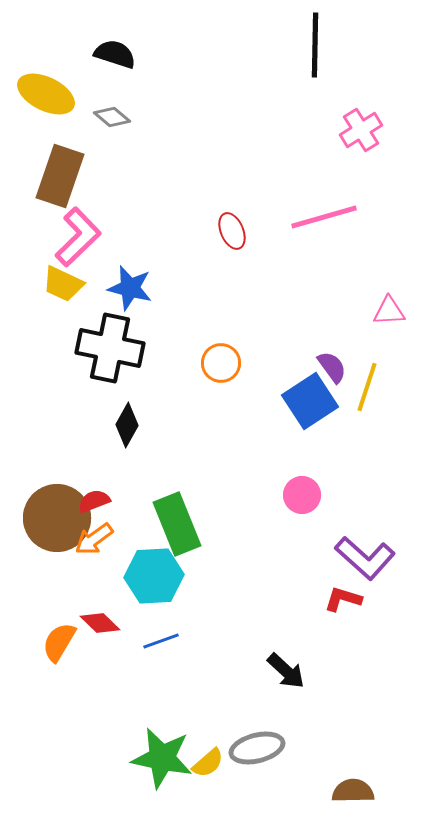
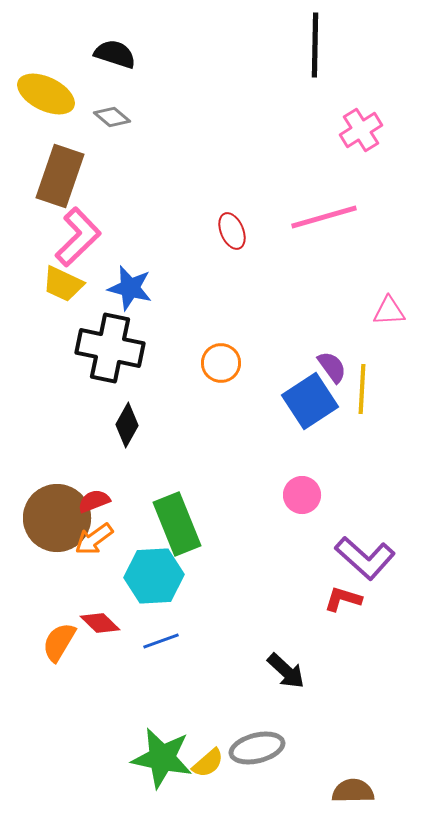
yellow line: moved 5 px left, 2 px down; rotated 15 degrees counterclockwise
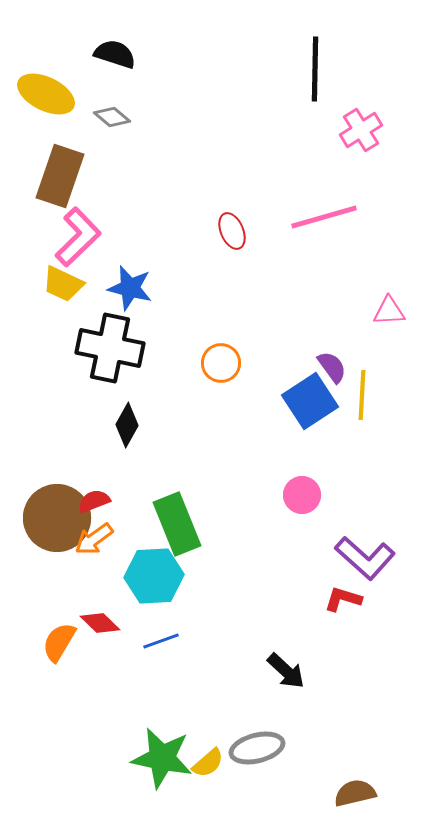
black line: moved 24 px down
yellow line: moved 6 px down
brown semicircle: moved 2 px right, 2 px down; rotated 12 degrees counterclockwise
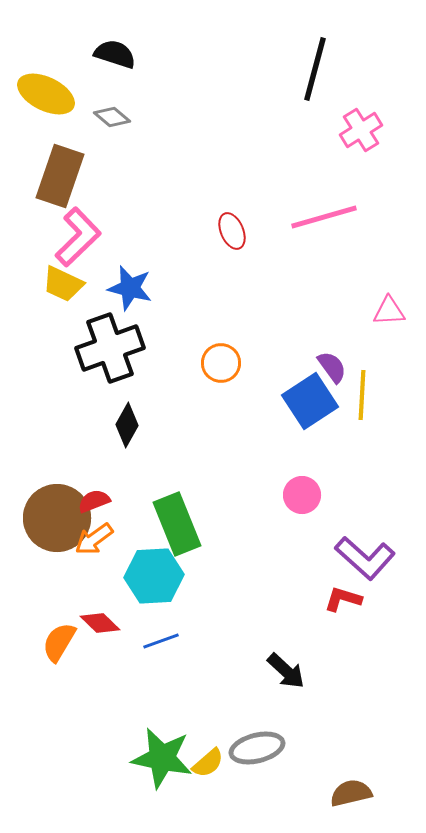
black line: rotated 14 degrees clockwise
black cross: rotated 32 degrees counterclockwise
brown semicircle: moved 4 px left
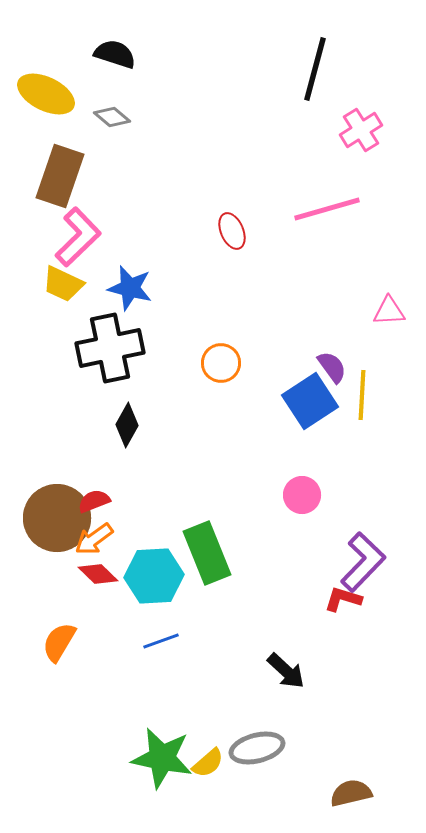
pink line: moved 3 px right, 8 px up
black cross: rotated 8 degrees clockwise
green rectangle: moved 30 px right, 29 px down
purple L-shape: moved 2 px left, 4 px down; rotated 88 degrees counterclockwise
red diamond: moved 2 px left, 49 px up
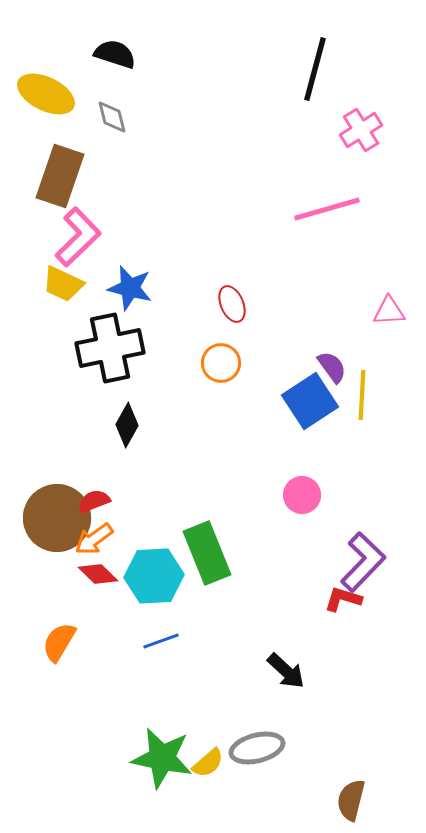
gray diamond: rotated 36 degrees clockwise
red ellipse: moved 73 px down
brown semicircle: moved 7 px down; rotated 63 degrees counterclockwise
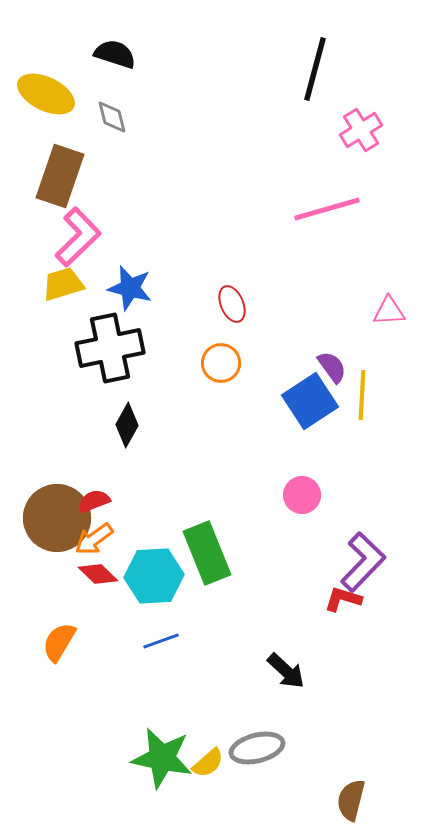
yellow trapezoid: rotated 138 degrees clockwise
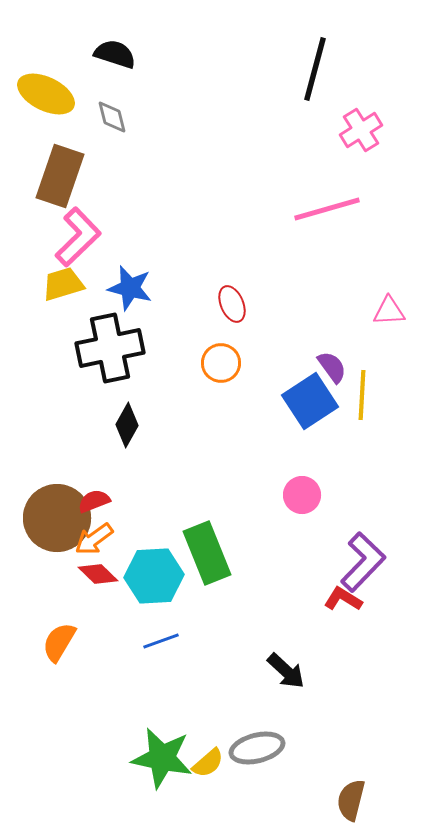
red L-shape: rotated 15 degrees clockwise
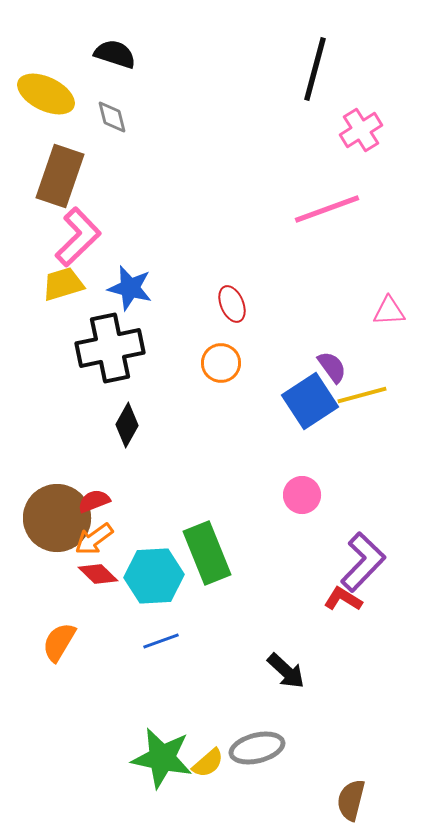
pink line: rotated 4 degrees counterclockwise
yellow line: rotated 72 degrees clockwise
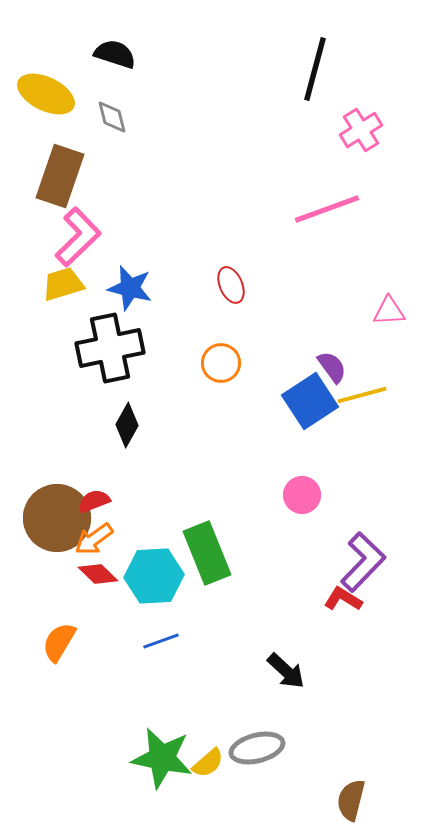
red ellipse: moved 1 px left, 19 px up
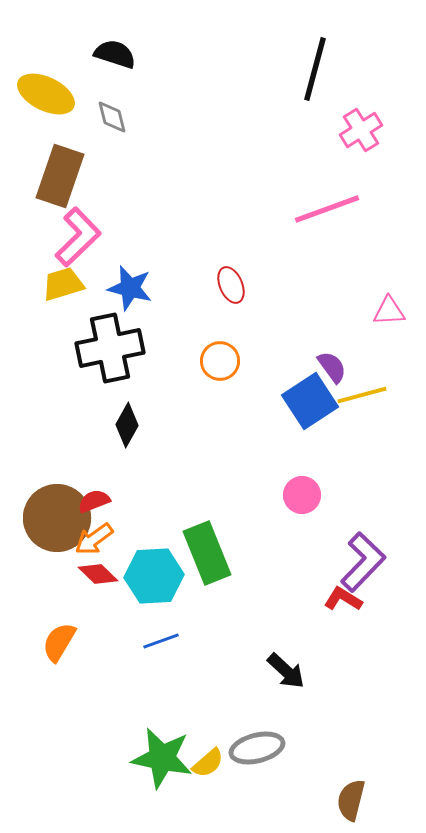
orange circle: moved 1 px left, 2 px up
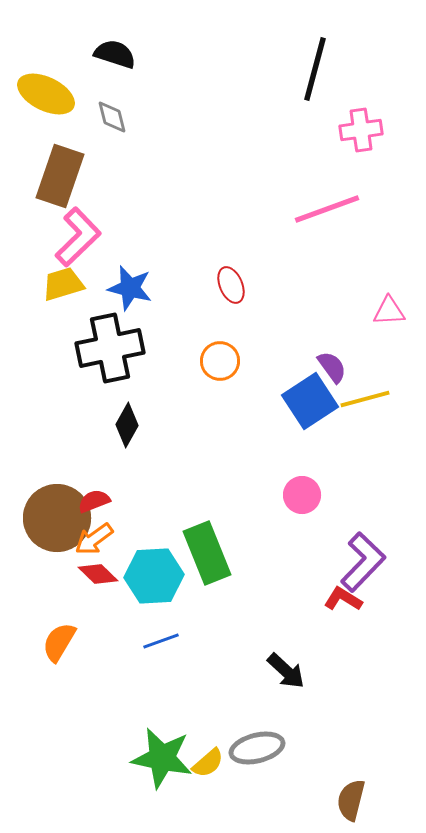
pink cross: rotated 24 degrees clockwise
yellow line: moved 3 px right, 4 px down
